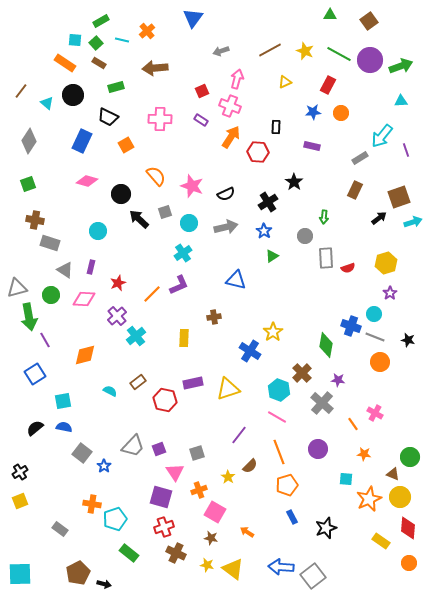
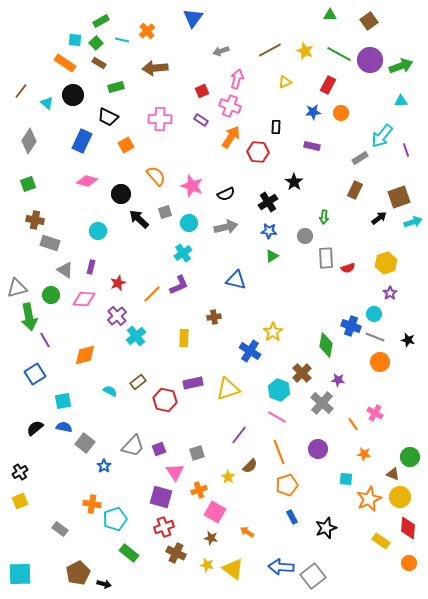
blue star at (264, 231): moved 5 px right; rotated 28 degrees counterclockwise
gray square at (82, 453): moved 3 px right, 10 px up
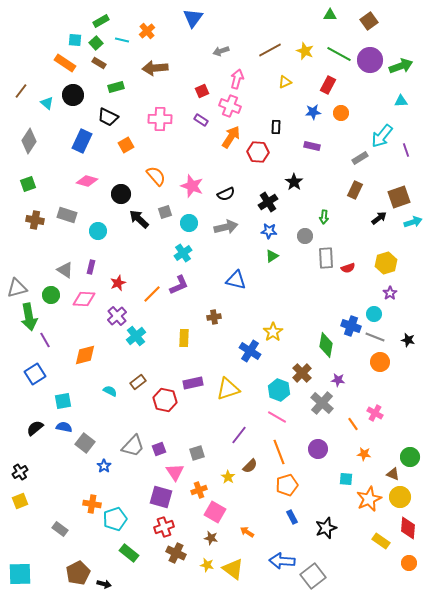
gray rectangle at (50, 243): moved 17 px right, 28 px up
blue arrow at (281, 567): moved 1 px right, 6 px up
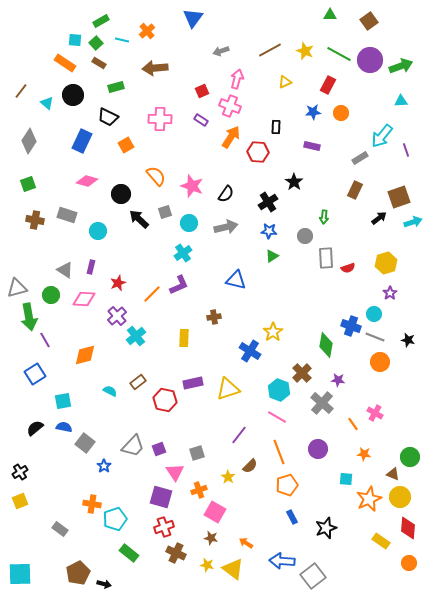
black semicircle at (226, 194): rotated 30 degrees counterclockwise
orange arrow at (247, 532): moved 1 px left, 11 px down
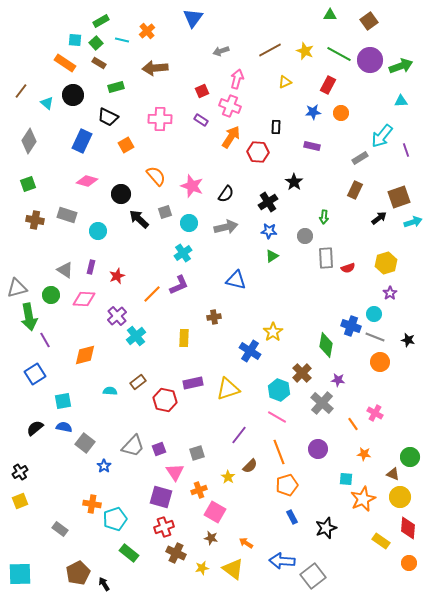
red star at (118, 283): moved 1 px left, 7 px up
cyan semicircle at (110, 391): rotated 24 degrees counterclockwise
orange star at (369, 499): moved 6 px left
yellow star at (207, 565): moved 5 px left, 3 px down; rotated 24 degrees counterclockwise
black arrow at (104, 584): rotated 136 degrees counterclockwise
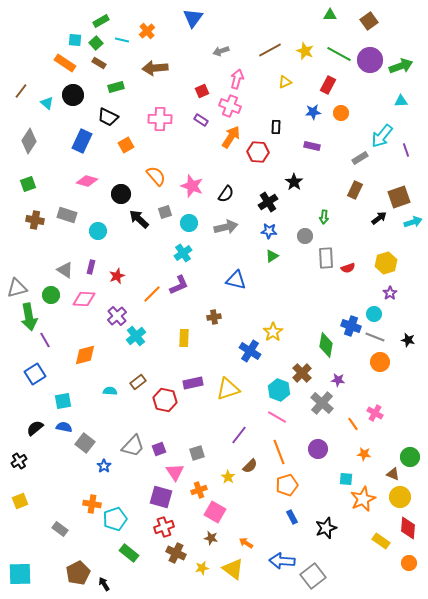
black cross at (20, 472): moved 1 px left, 11 px up
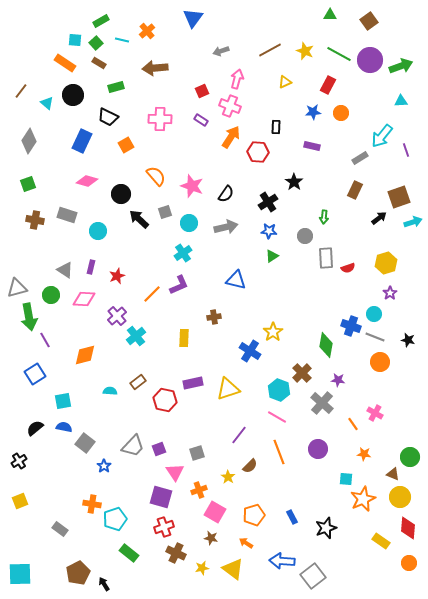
orange pentagon at (287, 485): moved 33 px left, 30 px down
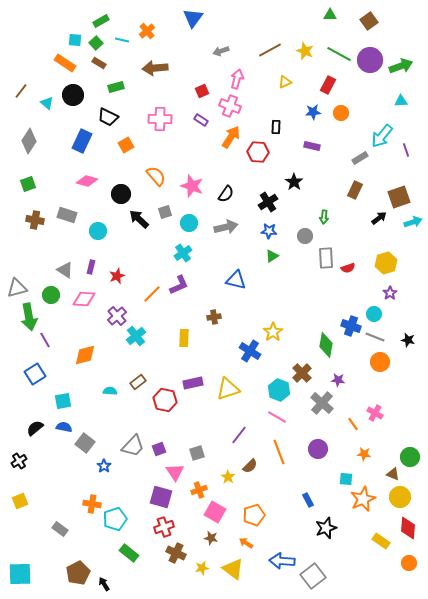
blue rectangle at (292, 517): moved 16 px right, 17 px up
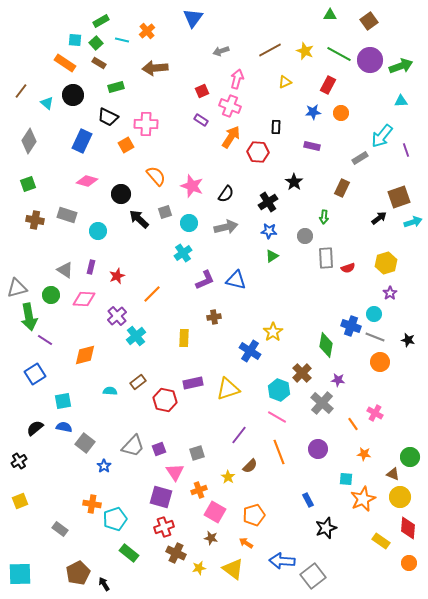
pink cross at (160, 119): moved 14 px left, 5 px down
brown rectangle at (355, 190): moved 13 px left, 2 px up
purple L-shape at (179, 285): moved 26 px right, 5 px up
purple line at (45, 340): rotated 28 degrees counterclockwise
yellow star at (202, 568): moved 3 px left
